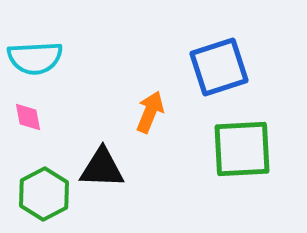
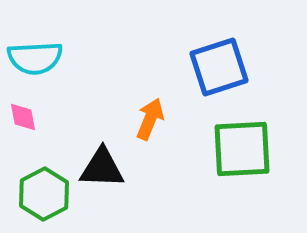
orange arrow: moved 7 px down
pink diamond: moved 5 px left
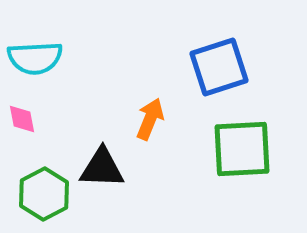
pink diamond: moved 1 px left, 2 px down
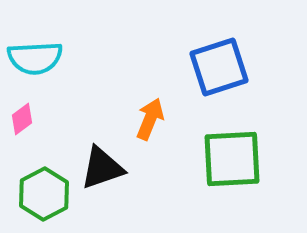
pink diamond: rotated 64 degrees clockwise
green square: moved 10 px left, 10 px down
black triangle: rotated 21 degrees counterclockwise
